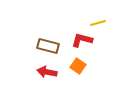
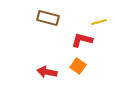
yellow line: moved 1 px right, 1 px up
brown rectangle: moved 28 px up
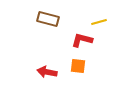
brown rectangle: moved 1 px down
orange square: rotated 28 degrees counterclockwise
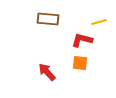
brown rectangle: rotated 10 degrees counterclockwise
orange square: moved 2 px right, 3 px up
red arrow: rotated 36 degrees clockwise
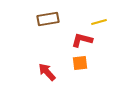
brown rectangle: rotated 15 degrees counterclockwise
orange square: rotated 14 degrees counterclockwise
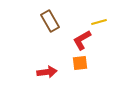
brown rectangle: moved 2 px right, 2 px down; rotated 70 degrees clockwise
red L-shape: rotated 45 degrees counterclockwise
red arrow: rotated 126 degrees clockwise
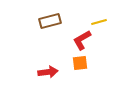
brown rectangle: rotated 75 degrees counterclockwise
red arrow: moved 1 px right
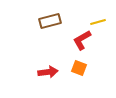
yellow line: moved 1 px left
orange square: moved 1 px left, 5 px down; rotated 28 degrees clockwise
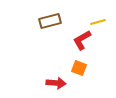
red arrow: moved 8 px right, 11 px down; rotated 12 degrees clockwise
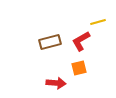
brown rectangle: moved 21 px down
red L-shape: moved 1 px left, 1 px down
orange square: rotated 35 degrees counterclockwise
